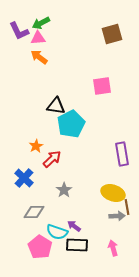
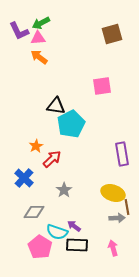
gray arrow: moved 2 px down
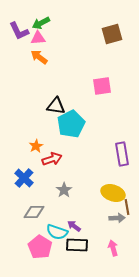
red arrow: rotated 24 degrees clockwise
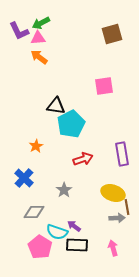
pink square: moved 2 px right
red arrow: moved 31 px right
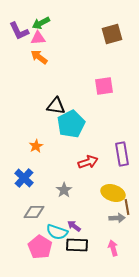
red arrow: moved 5 px right, 3 px down
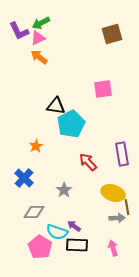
pink triangle: rotated 21 degrees counterclockwise
pink square: moved 1 px left, 3 px down
red arrow: rotated 114 degrees counterclockwise
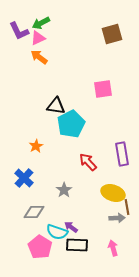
purple arrow: moved 3 px left, 1 px down
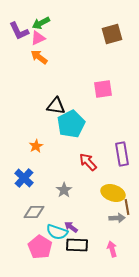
pink arrow: moved 1 px left, 1 px down
